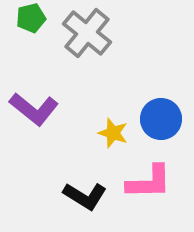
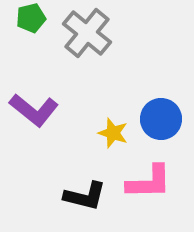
purple L-shape: moved 1 px down
black L-shape: rotated 18 degrees counterclockwise
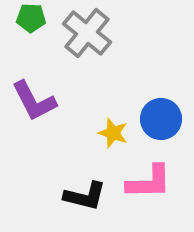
green pentagon: rotated 16 degrees clockwise
purple L-shape: moved 9 px up; rotated 24 degrees clockwise
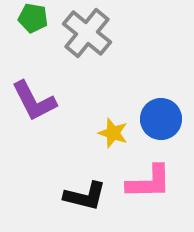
green pentagon: moved 2 px right; rotated 8 degrees clockwise
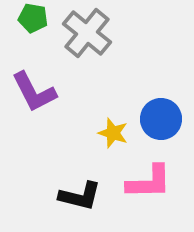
purple L-shape: moved 9 px up
black L-shape: moved 5 px left
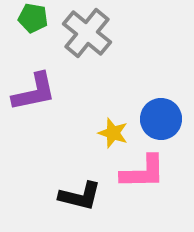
purple L-shape: rotated 75 degrees counterclockwise
pink L-shape: moved 6 px left, 10 px up
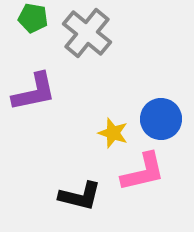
pink L-shape: rotated 12 degrees counterclockwise
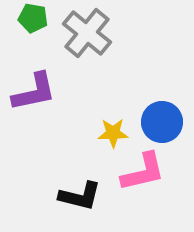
blue circle: moved 1 px right, 3 px down
yellow star: rotated 20 degrees counterclockwise
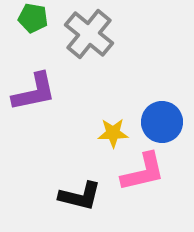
gray cross: moved 2 px right, 1 px down
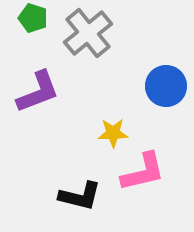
green pentagon: rotated 8 degrees clockwise
gray cross: moved 1 px left, 1 px up; rotated 12 degrees clockwise
purple L-shape: moved 4 px right; rotated 9 degrees counterclockwise
blue circle: moved 4 px right, 36 px up
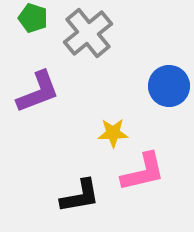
blue circle: moved 3 px right
black L-shape: rotated 24 degrees counterclockwise
